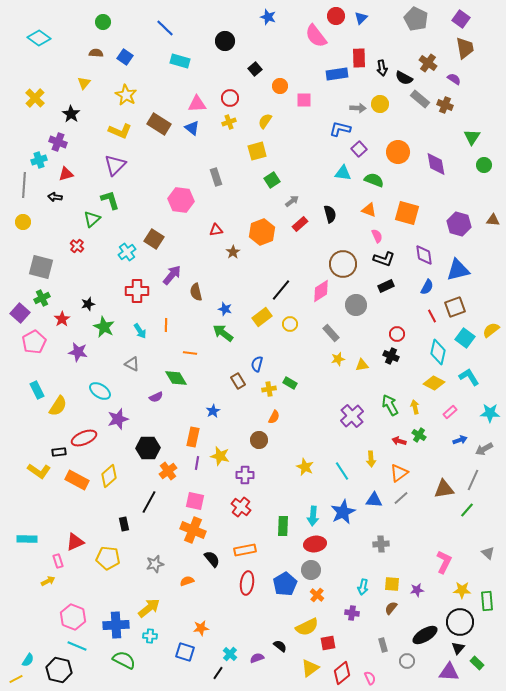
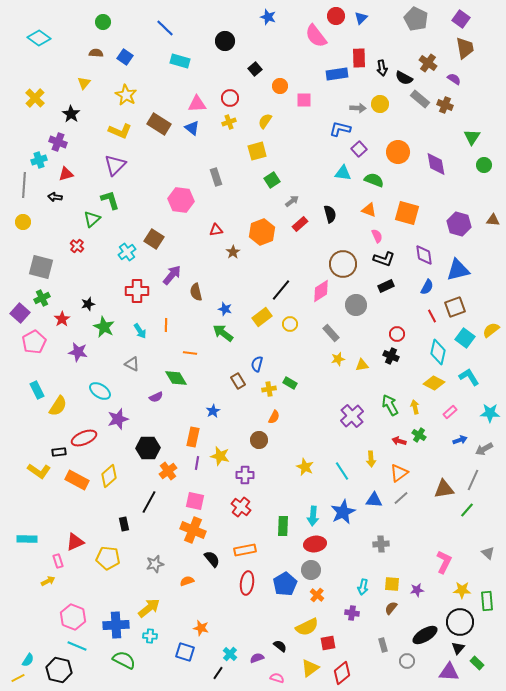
orange star at (201, 628): rotated 21 degrees clockwise
pink semicircle at (370, 678): moved 93 px left; rotated 48 degrees counterclockwise
yellow line at (16, 679): moved 2 px right, 1 px up
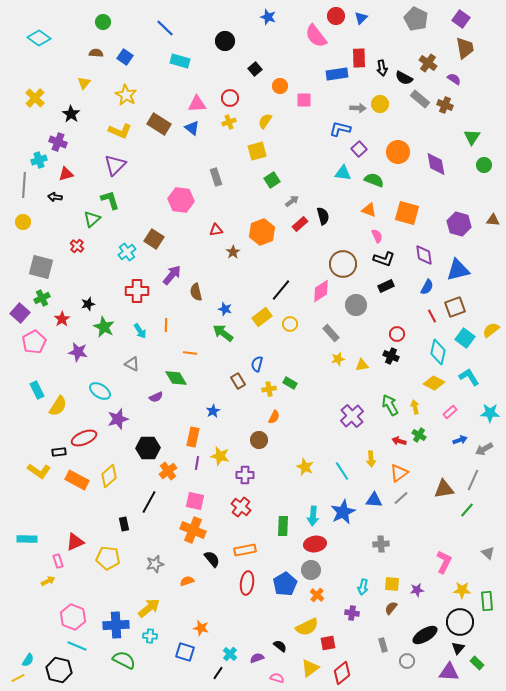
black semicircle at (330, 214): moved 7 px left, 2 px down
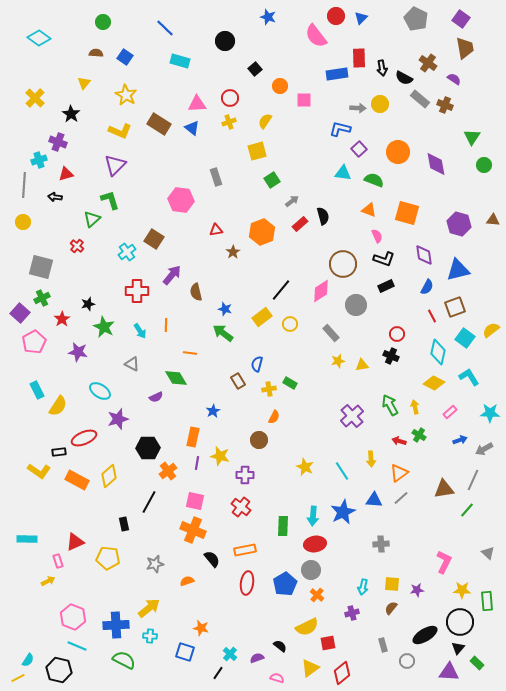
yellow star at (338, 359): moved 2 px down
purple cross at (352, 613): rotated 24 degrees counterclockwise
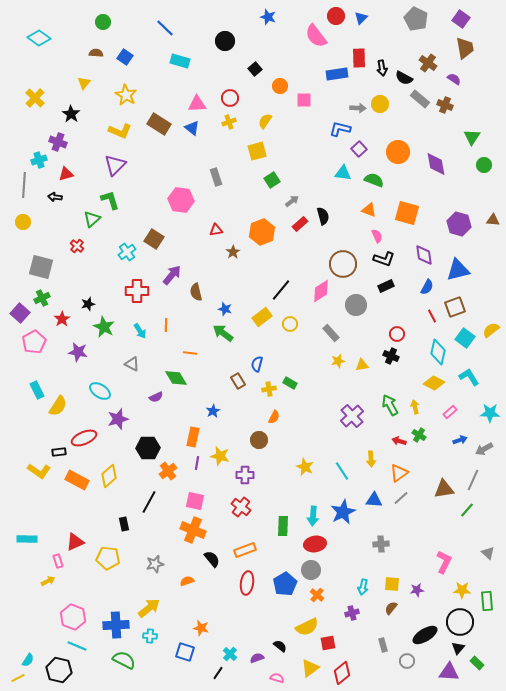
orange rectangle at (245, 550): rotated 10 degrees counterclockwise
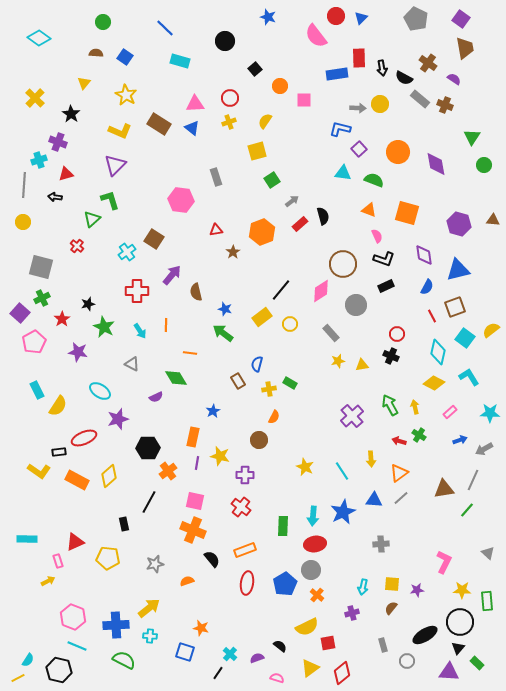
pink triangle at (197, 104): moved 2 px left
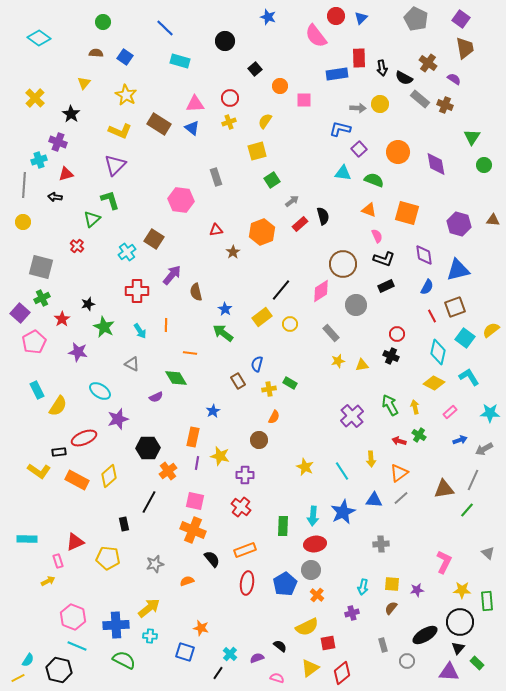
blue star at (225, 309): rotated 16 degrees clockwise
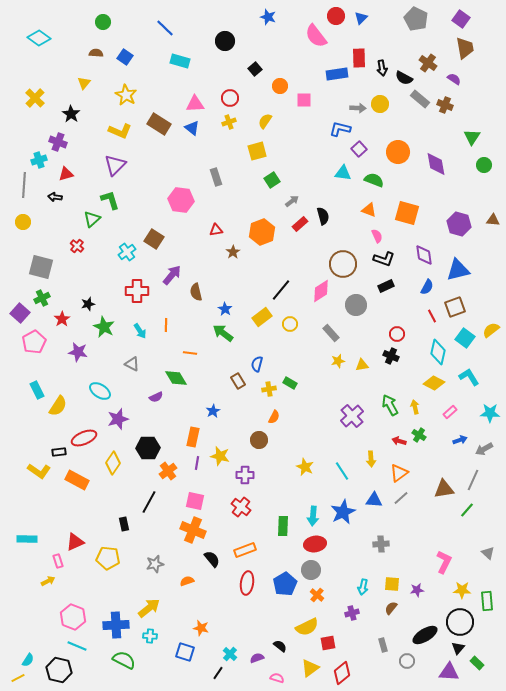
yellow diamond at (109, 476): moved 4 px right, 13 px up; rotated 15 degrees counterclockwise
